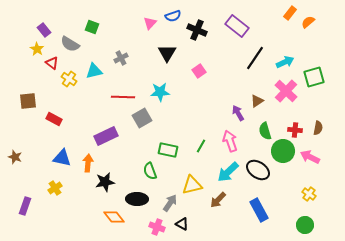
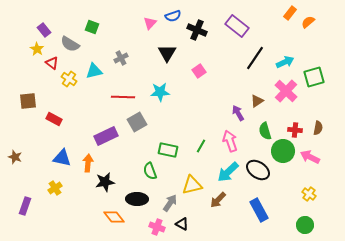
gray square at (142, 118): moved 5 px left, 4 px down
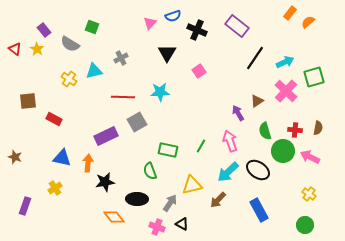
red triangle at (52, 63): moved 37 px left, 14 px up
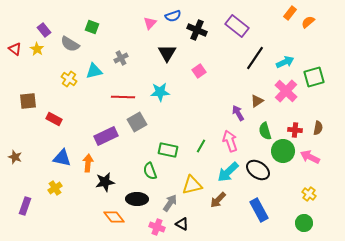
green circle at (305, 225): moved 1 px left, 2 px up
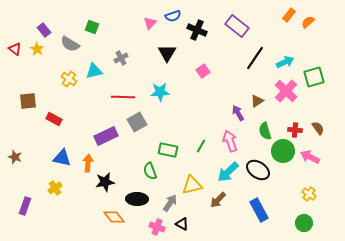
orange rectangle at (290, 13): moved 1 px left, 2 px down
pink square at (199, 71): moved 4 px right
brown semicircle at (318, 128): rotated 48 degrees counterclockwise
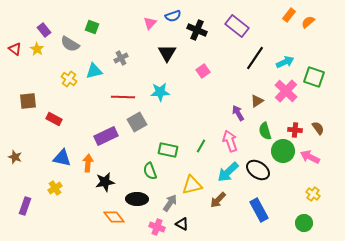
green square at (314, 77): rotated 35 degrees clockwise
yellow cross at (309, 194): moved 4 px right
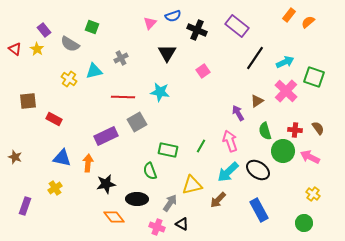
cyan star at (160, 92): rotated 12 degrees clockwise
black star at (105, 182): moved 1 px right, 2 px down
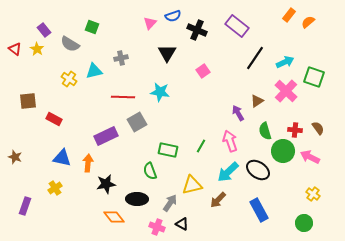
gray cross at (121, 58): rotated 16 degrees clockwise
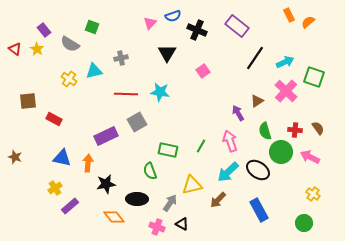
orange rectangle at (289, 15): rotated 64 degrees counterclockwise
red line at (123, 97): moved 3 px right, 3 px up
green circle at (283, 151): moved 2 px left, 1 px down
purple rectangle at (25, 206): moved 45 px right; rotated 30 degrees clockwise
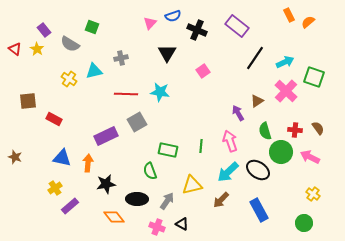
green line at (201, 146): rotated 24 degrees counterclockwise
brown arrow at (218, 200): moved 3 px right
gray arrow at (170, 203): moved 3 px left, 2 px up
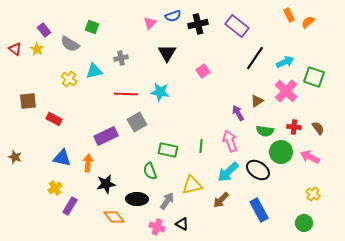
black cross at (197, 30): moved 1 px right, 6 px up; rotated 36 degrees counterclockwise
red cross at (295, 130): moved 1 px left, 3 px up
green semicircle at (265, 131): rotated 66 degrees counterclockwise
purple rectangle at (70, 206): rotated 18 degrees counterclockwise
